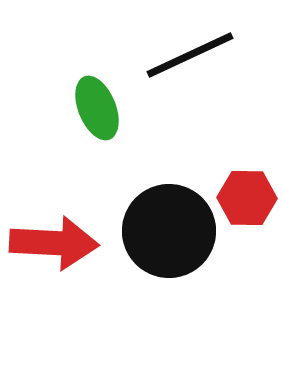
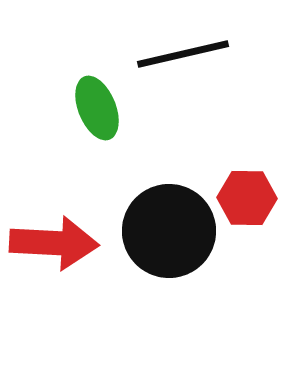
black line: moved 7 px left, 1 px up; rotated 12 degrees clockwise
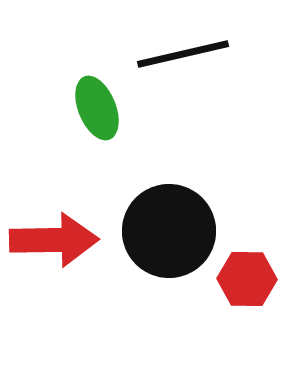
red hexagon: moved 81 px down
red arrow: moved 3 px up; rotated 4 degrees counterclockwise
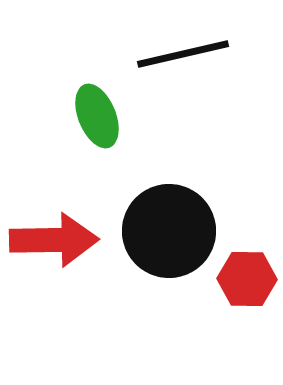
green ellipse: moved 8 px down
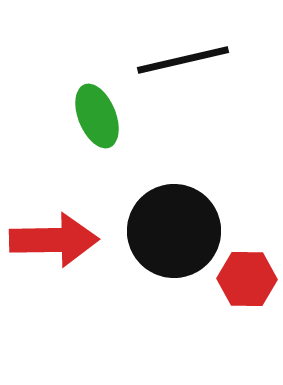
black line: moved 6 px down
black circle: moved 5 px right
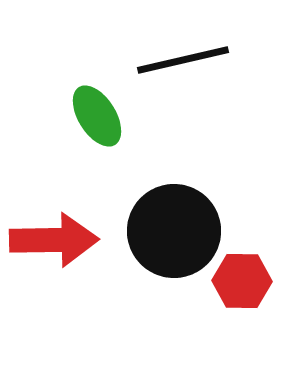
green ellipse: rotated 10 degrees counterclockwise
red hexagon: moved 5 px left, 2 px down
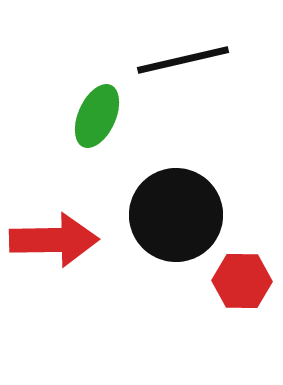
green ellipse: rotated 56 degrees clockwise
black circle: moved 2 px right, 16 px up
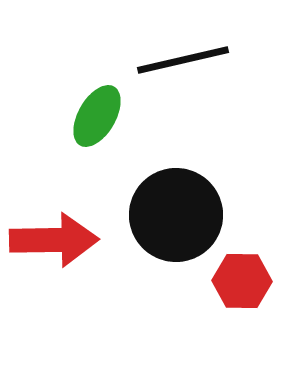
green ellipse: rotated 6 degrees clockwise
